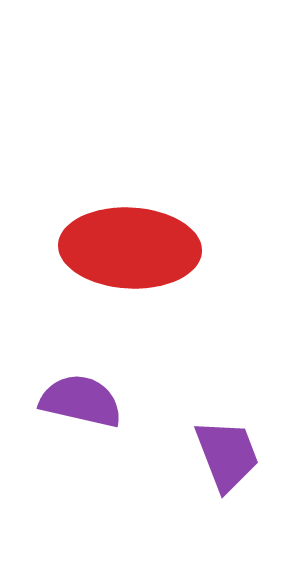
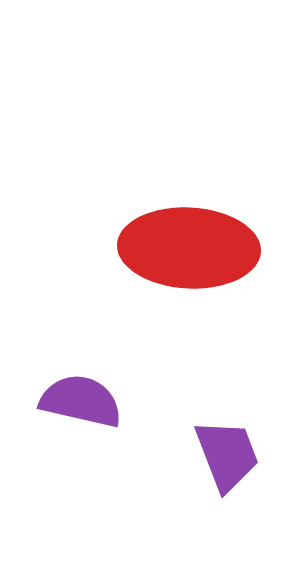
red ellipse: moved 59 px right
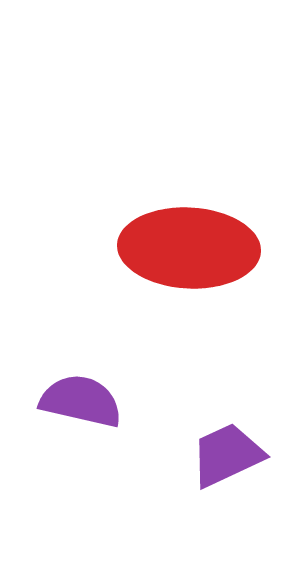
purple trapezoid: rotated 94 degrees counterclockwise
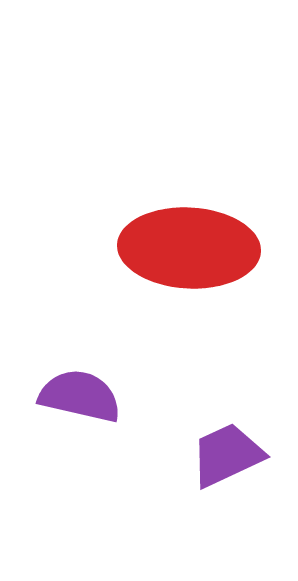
purple semicircle: moved 1 px left, 5 px up
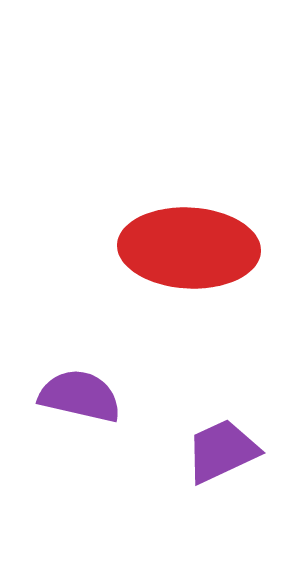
purple trapezoid: moved 5 px left, 4 px up
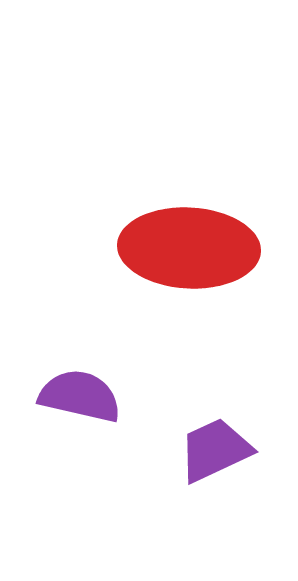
purple trapezoid: moved 7 px left, 1 px up
